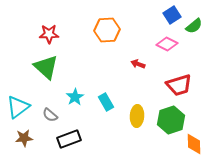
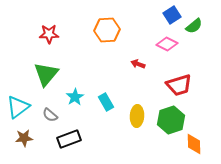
green triangle: moved 7 px down; rotated 28 degrees clockwise
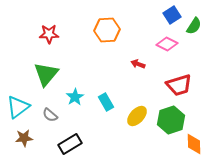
green semicircle: rotated 18 degrees counterclockwise
yellow ellipse: rotated 40 degrees clockwise
black rectangle: moved 1 px right, 5 px down; rotated 10 degrees counterclockwise
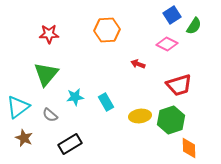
cyan star: rotated 24 degrees clockwise
yellow ellipse: moved 3 px right; rotated 40 degrees clockwise
brown star: rotated 30 degrees clockwise
orange diamond: moved 5 px left, 4 px down
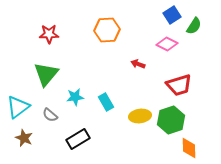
black rectangle: moved 8 px right, 5 px up
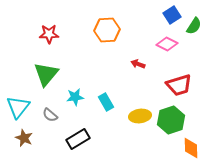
cyan triangle: rotated 15 degrees counterclockwise
orange diamond: moved 2 px right
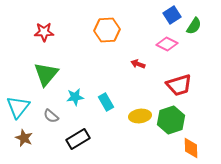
red star: moved 5 px left, 2 px up
gray semicircle: moved 1 px right, 1 px down
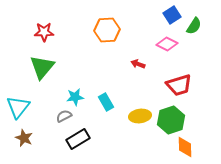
green triangle: moved 4 px left, 7 px up
gray semicircle: moved 13 px right; rotated 112 degrees clockwise
orange diamond: moved 6 px left, 1 px up
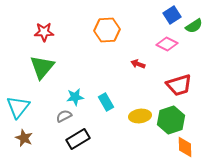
green semicircle: rotated 24 degrees clockwise
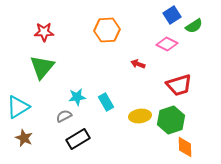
cyan star: moved 2 px right
cyan triangle: rotated 20 degrees clockwise
